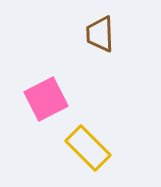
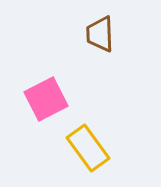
yellow rectangle: rotated 9 degrees clockwise
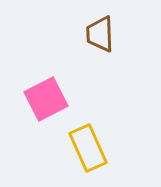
yellow rectangle: rotated 12 degrees clockwise
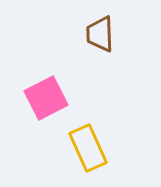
pink square: moved 1 px up
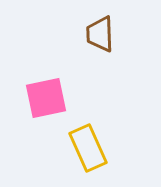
pink square: rotated 15 degrees clockwise
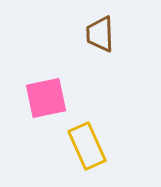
yellow rectangle: moved 1 px left, 2 px up
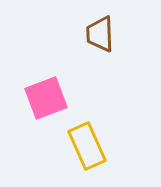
pink square: rotated 9 degrees counterclockwise
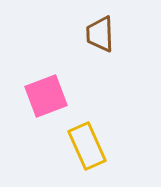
pink square: moved 2 px up
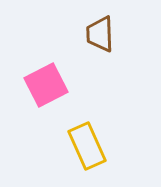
pink square: moved 11 px up; rotated 6 degrees counterclockwise
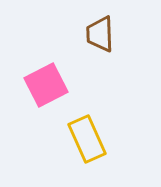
yellow rectangle: moved 7 px up
